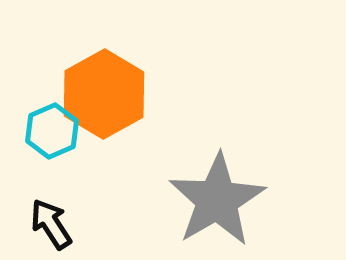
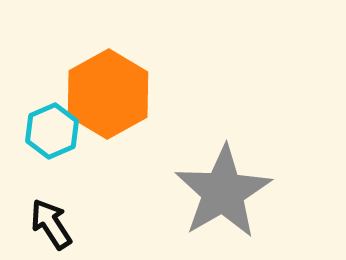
orange hexagon: moved 4 px right
gray star: moved 6 px right, 8 px up
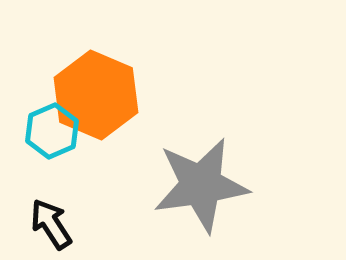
orange hexagon: moved 12 px left, 1 px down; rotated 8 degrees counterclockwise
gray star: moved 22 px left, 7 px up; rotated 22 degrees clockwise
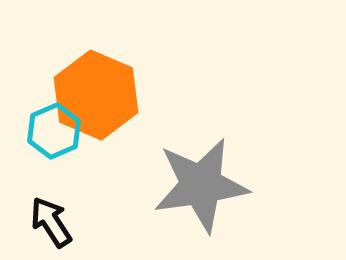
cyan hexagon: moved 2 px right
black arrow: moved 2 px up
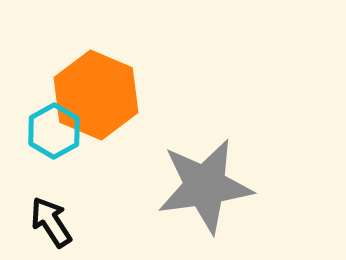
cyan hexagon: rotated 6 degrees counterclockwise
gray star: moved 4 px right, 1 px down
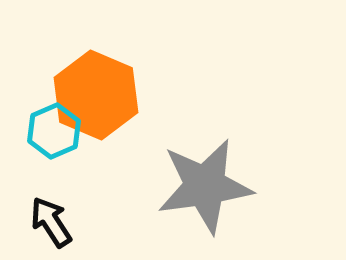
cyan hexagon: rotated 6 degrees clockwise
